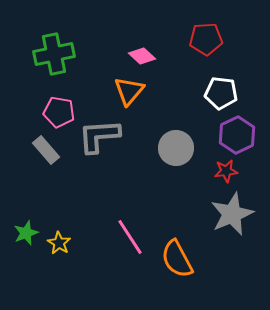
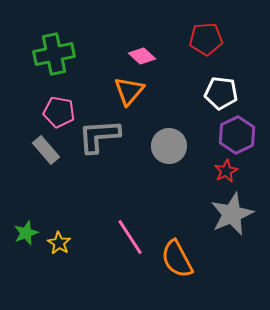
gray circle: moved 7 px left, 2 px up
red star: rotated 20 degrees counterclockwise
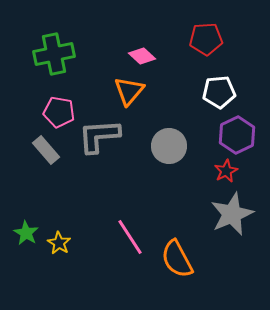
white pentagon: moved 2 px left, 1 px up; rotated 12 degrees counterclockwise
green star: rotated 20 degrees counterclockwise
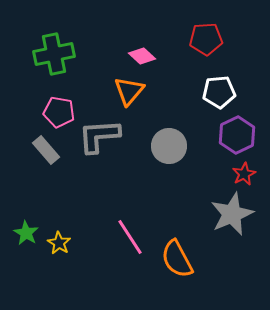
red star: moved 18 px right, 3 px down
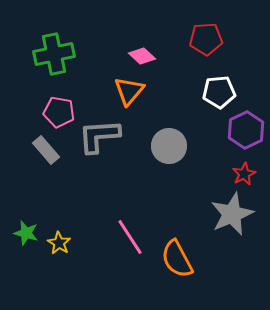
purple hexagon: moved 9 px right, 5 px up
green star: rotated 15 degrees counterclockwise
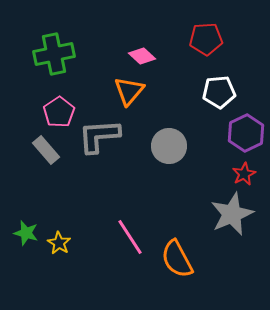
pink pentagon: rotated 28 degrees clockwise
purple hexagon: moved 3 px down
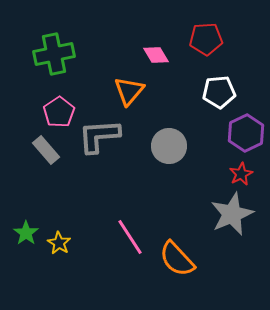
pink diamond: moved 14 px right, 1 px up; rotated 16 degrees clockwise
red star: moved 3 px left
green star: rotated 20 degrees clockwise
orange semicircle: rotated 15 degrees counterclockwise
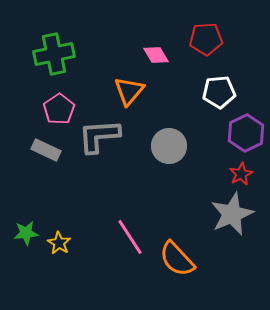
pink pentagon: moved 3 px up
gray rectangle: rotated 24 degrees counterclockwise
green star: rotated 30 degrees clockwise
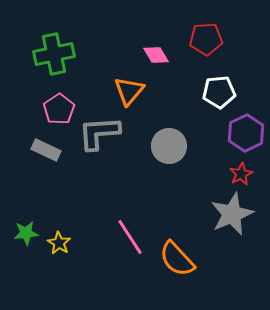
gray L-shape: moved 3 px up
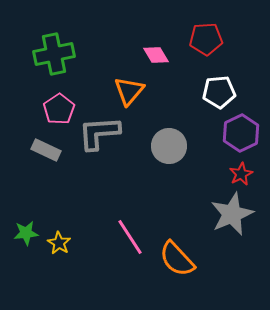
purple hexagon: moved 5 px left
